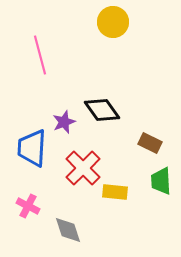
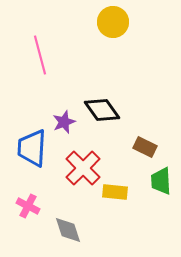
brown rectangle: moved 5 px left, 4 px down
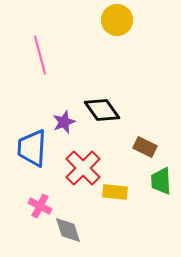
yellow circle: moved 4 px right, 2 px up
pink cross: moved 12 px right
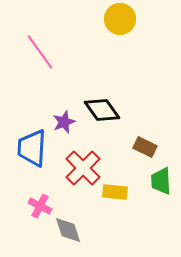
yellow circle: moved 3 px right, 1 px up
pink line: moved 3 px up; rotated 21 degrees counterclockwise
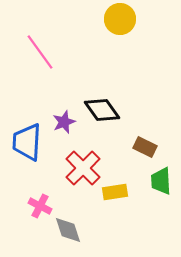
blue trapezoid: moved 5 px left, 6 px up
yellow rectangle: rotated 15 degrees counterclockwise
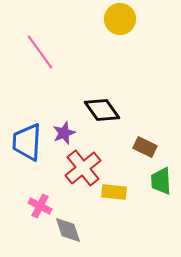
purple star: moved 11 px down
red cross: rotated 6 degrees clockwise
yellow rectangle: moved 1 px left; rotated 15 degrees clockwise
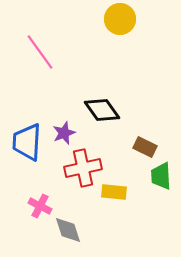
red cross: rotated 27 degrees clockwise
green trapezoid: moved 5 px up
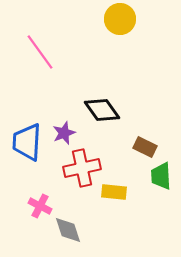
red cross: moved 1 px left
